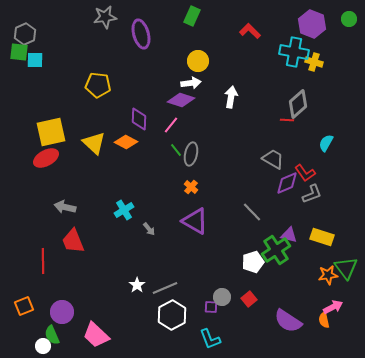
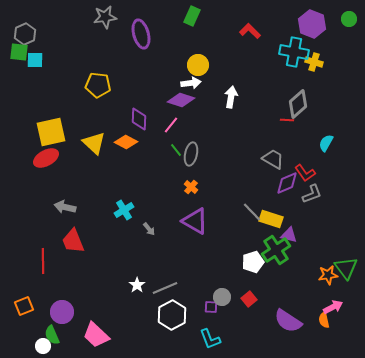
yellow circle at (198, 61): moved 4 px down
yellow rectangle at (322, 237): moved 51 px left, 18 px up
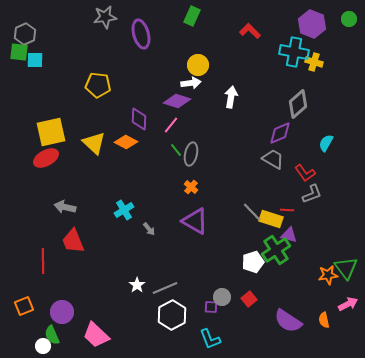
purple diamond at (181, 100): moved 4 px left, 1 px down
red line at (287, 120): moved 90 px down
purple diamond at (287, 183): moved 7 px left, 50 px up
pink arrow at (333, 307): moved 15 px right, 3 px up
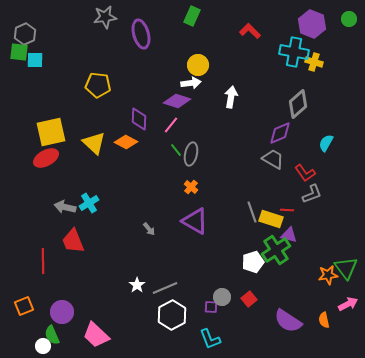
cyan cross at (124, 210): moved 35 px left, 7 px up
gray line at (252, 212): rotated 25 degrees clockwise
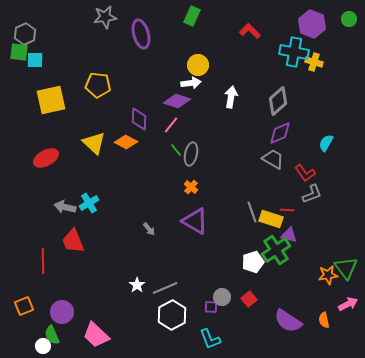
gray diamond at (298, 104): moved 20 px left, 3 px up
yellow square at (51, 132): moved 32 px up
